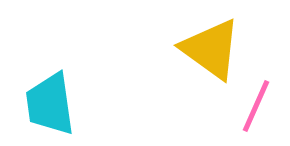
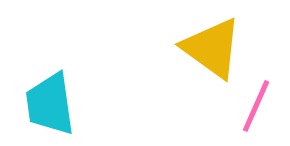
yellow triangle: moved 1 px right, 1 px up
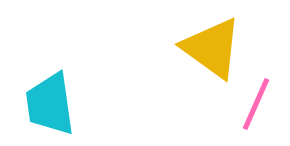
pink line: moved 2 px up
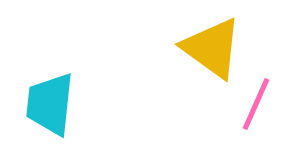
cyan trapezoid: rotated 14 degrees clockwise
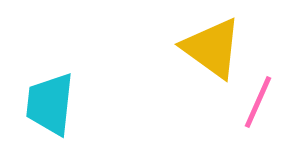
pink line: moved 2 px right, 2 px up
